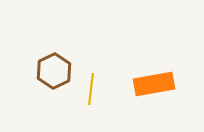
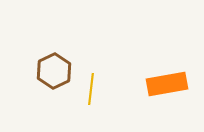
orange rectangle: moved 13 px right
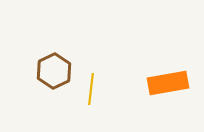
orange rectangle: moved 1 px right, 1 px up
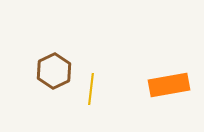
orange rectangle: moved 1 px right, 2 px down
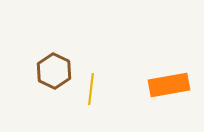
brown hexagon: rotated 8 degrees counterclockwise
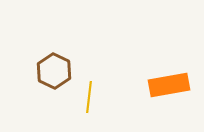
yellow line: moved 2 px left, 8 px down
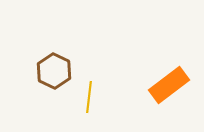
orange rectangle: rotated 27 degrees counterclockwise
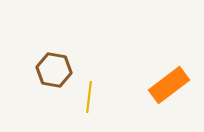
brown hexagon: moved 1 px up; rotated 16 degrees counterclockwise
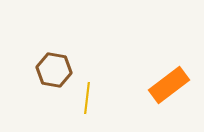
yellow line: moved 2 px left, 1 px down
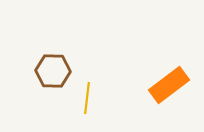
brown hexagon: moved 1 px left, 1 px down; rotated 8 degrees counterclockwise
